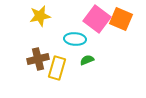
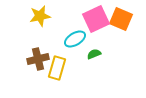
pink square: moved 1 px left; rotated 28 degrees clockwise
cyan ellipse: rotated 35 degrees counterclockwise
green semicircle: moved 7 px right, 6 px up
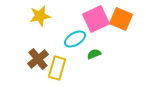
brown cross: rotated 25 degrees counterclockwise
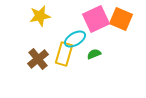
yellow rectangle: moved 7 px right, 14 px up
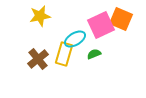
pink square: moved 5 px right, 6 px down
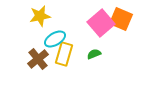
pink square: moved 2 px up; rotated 16 degrees counterclockwise
cyan ellipse: moved 20 px left
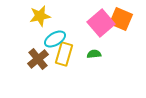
green semicircle: rotated 16 degrees clockwise
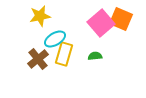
green semicircle: moved 1 px right, 2 px down
